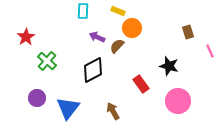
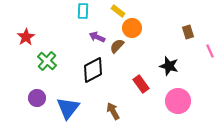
yellow rectangle: rotated 16 degrees clockwise
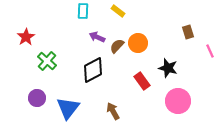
orange circle: moved 6 px right, 15 px down
black star: moved 1 px left, 2 px down
red rectangle: moved 1 px right, 3 px up
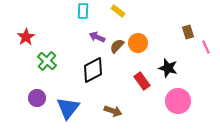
pink line: moved 4 px left, 4 px up
brown arrow: rotated 138 degrees clockwise
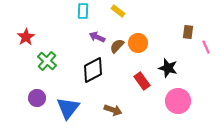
brown rectangle: rotated 24 degrees clockwise
brown arrow: moved 1 px up
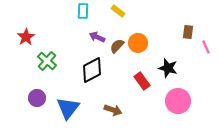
black diamond: moved 1 px left
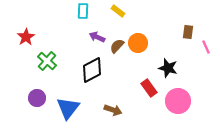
red rectangle: moved 7 px right, 7 px down
